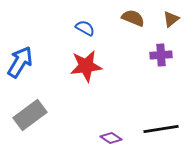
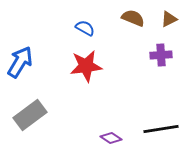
brown triangle: moved 2 px left; rotated 12 degrees clockwise
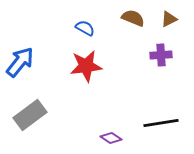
blue arrow: rotated 8 degrees clockwise
black line: moved 6 px up
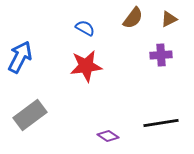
brown semicircle: rotated 105 degrees clockwise
blue arrow: moved 5 px up; rotated 12 degrees counterclockwise
purple diamond: moved 3 px left, 2 px up
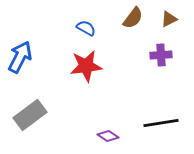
blue semicircle: moved 1 px right
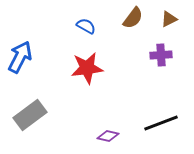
blue semicircle: moved 2 px up
red star: moved 1 px right, 2 px down
black line: rotated 12 degrees counterclockwise
purple diamond: rotated 20 degrees counterclockwise
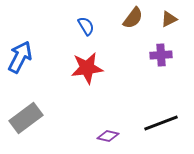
blue semicircle: rotated 30 degrees clockwise
gray rectangle: moved 4 px left, 3 px down
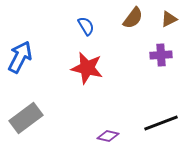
red star: rotated 20 degrees clockwise
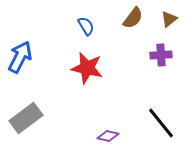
brown triangle: rotated 12 degrees counterclockwise
black line: rotated 72 degrees clockwise
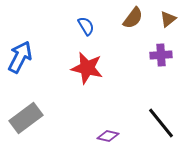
brown triangle: moved 1 px left
